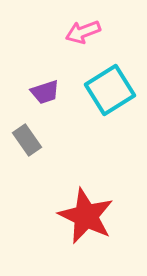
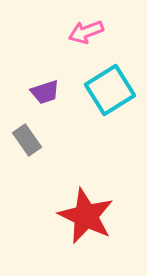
pink arrow: moved 3 px right
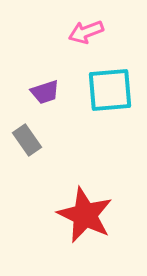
cyan square: rotated 27 degrees clockwise
red star: moved 1 px left, 1 px up
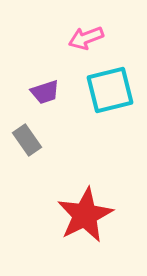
pink arrow: moved 6 px down
cyan square: rotated 9 degrees counterclockwise
red star: rotated 20 degrees clockwise
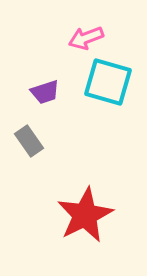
cyan square: moved 2 px left, 8 px up; rotated 30 degrees clockwise
gray rectangle: moved 2 px right, 1 px down
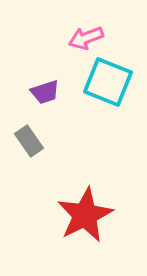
cyan square: rotated 6 degrees clockwise
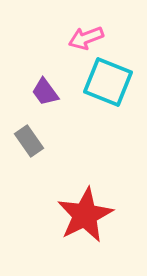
purple trapezoid: rotated 72 degrees clockwise
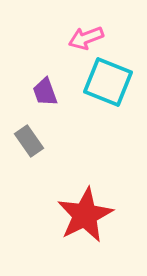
purple trapezoid: rotated 16 degrees clockwise
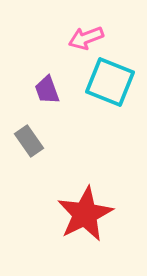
cyan square: moved 2 px right
purple trapezoid: moved 2 px right, 2 px up
red star: moved 1 px up
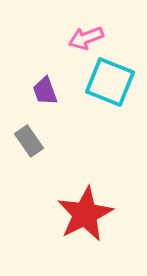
purple trapezoid: moved 2 px left, 1 px down
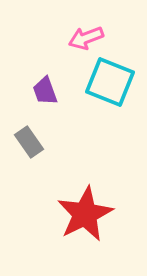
gray rectangle: moved 1 px down
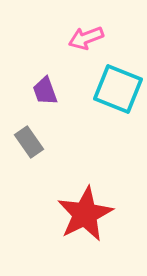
cyan square: moved 8 px right, 7 px down
